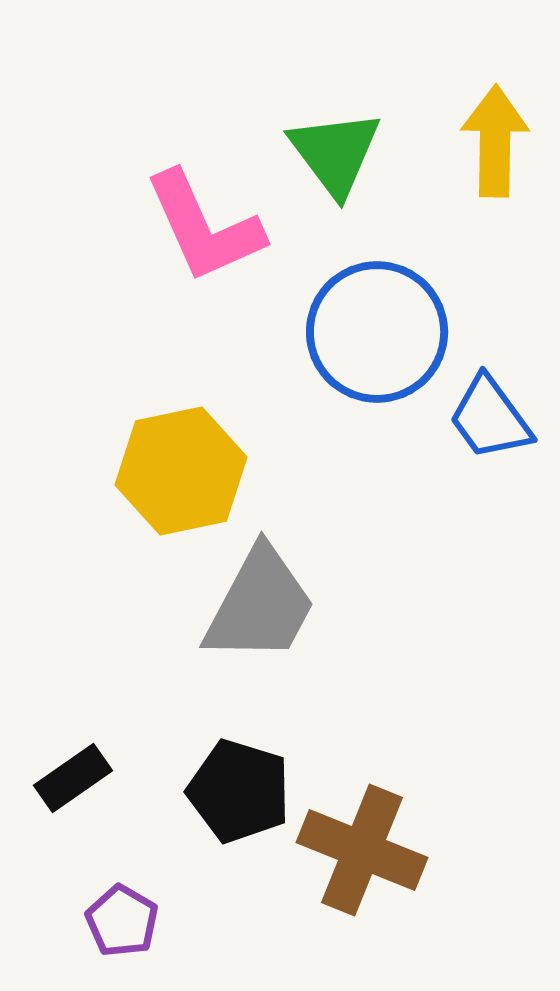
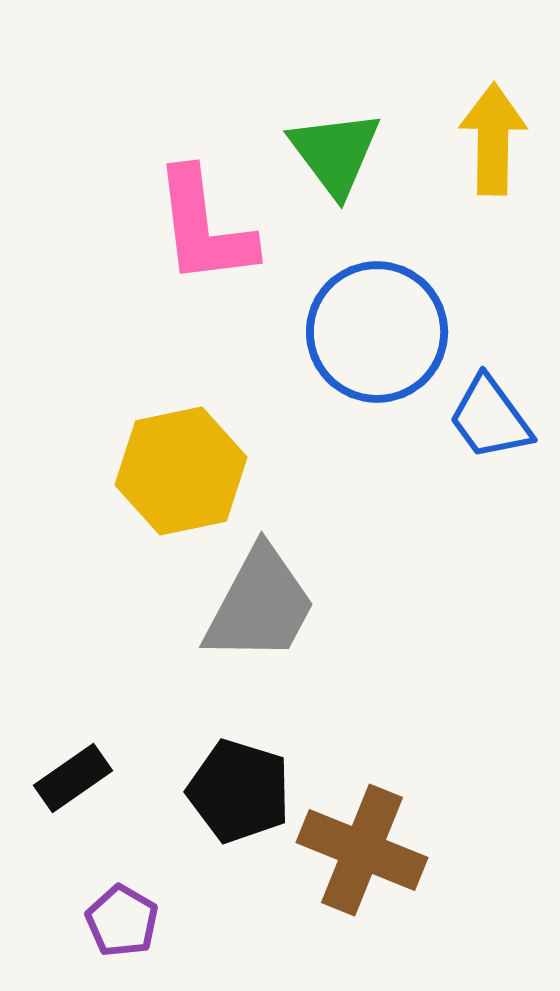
yellow arrow: moved 2 px left, 2 px up
pink L-shape: rotated 17 degrees clockwise
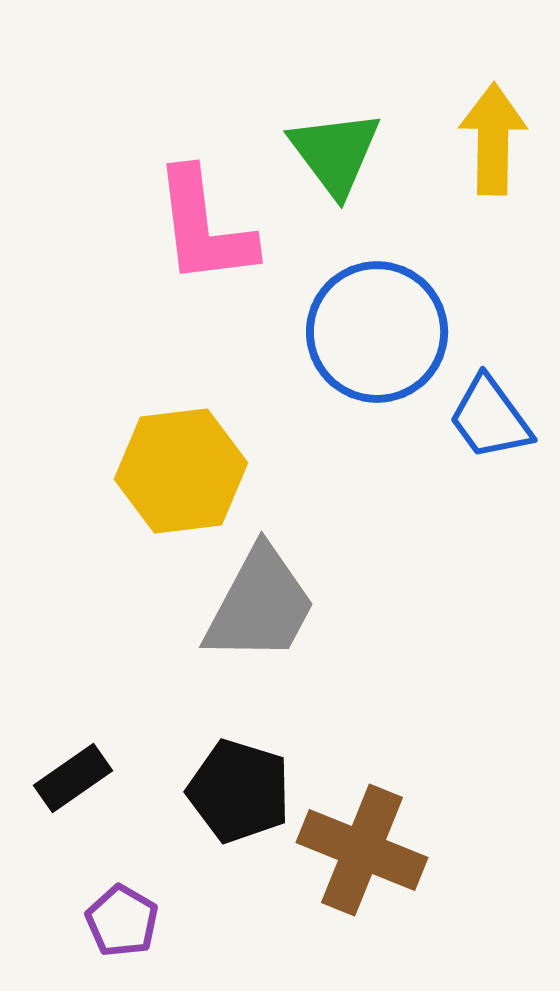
yellow hexagon: rotated 5 degrees clockwise
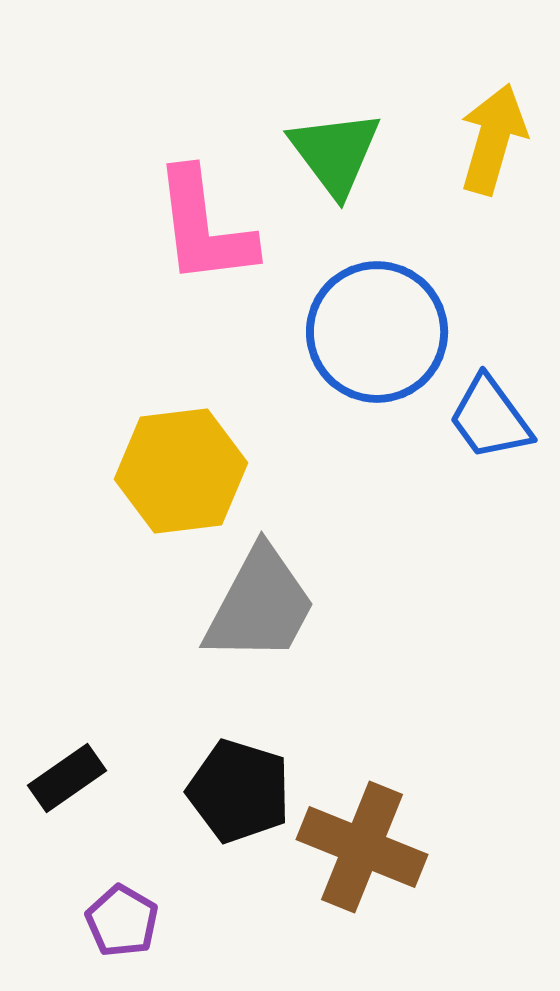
yellow arrow: rotated 15 degrees clockwise
black rectangle: moved 6 px left
brown cross: moved 3 px up
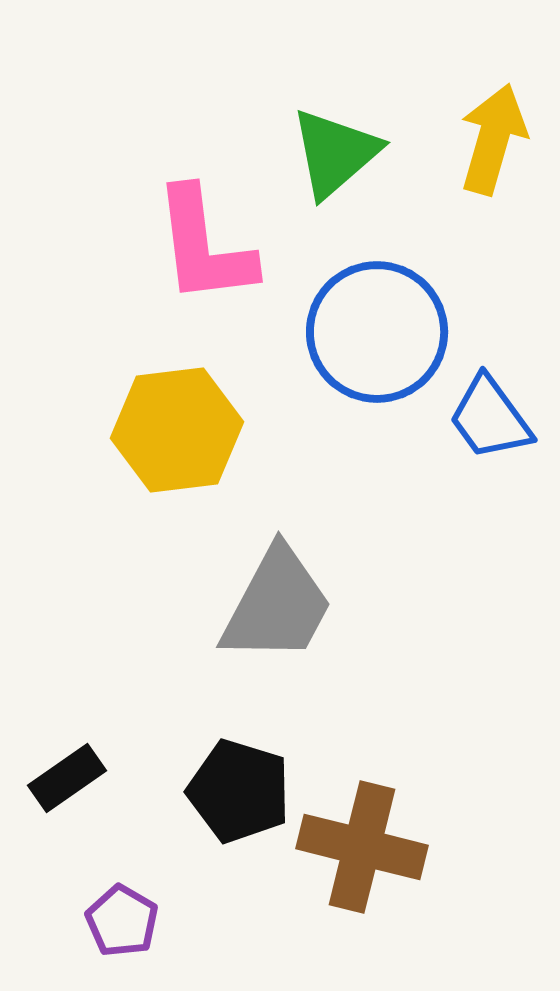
green triangle: rotated 26 degrees clockwise
pink L-shape: moved 19 px down
yellow hexagon: moved 4 px left, 41 px up
gray trapezoid: moved 17 px right
brown cross: rotated 8 degrees counterclockwise
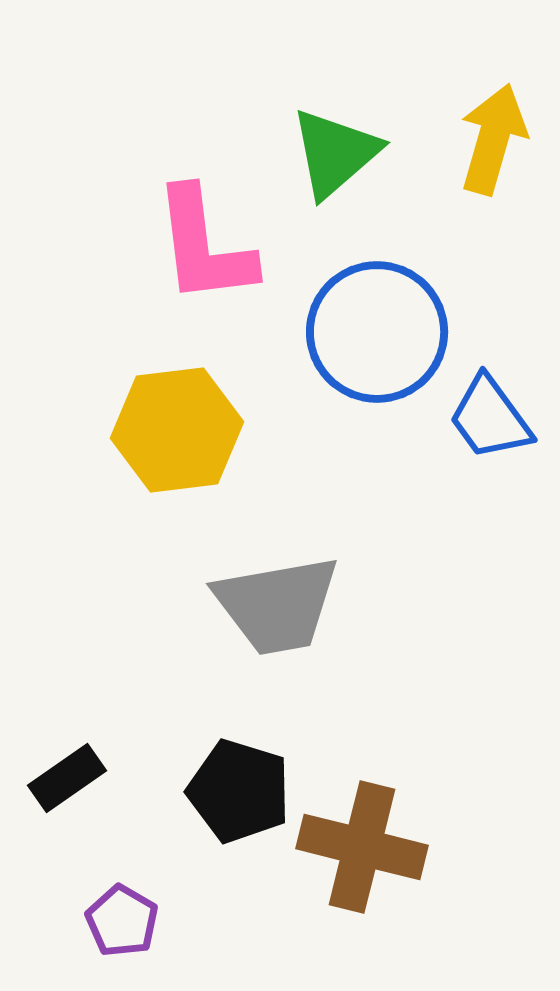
gray trapezoid: rotated 52 degrees clockwise
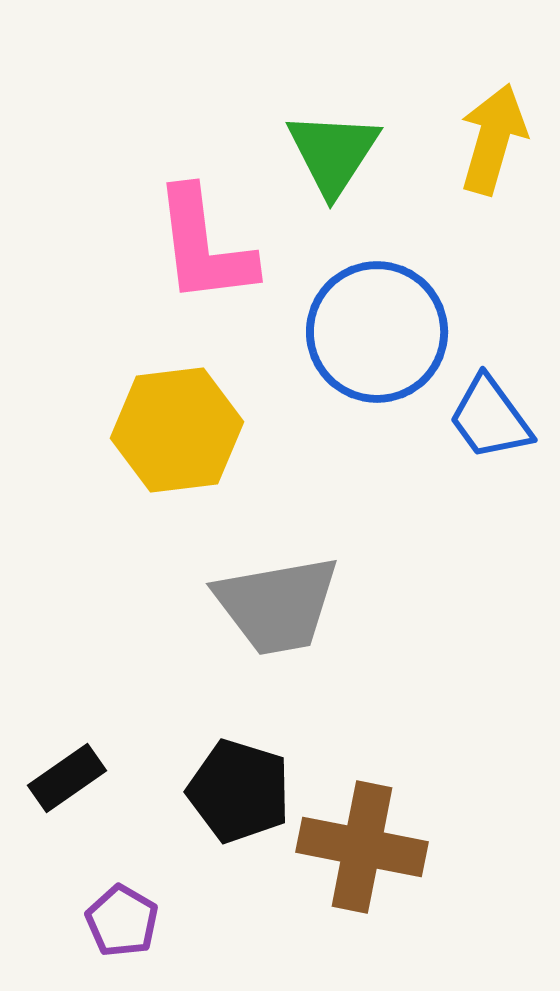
green triangle: moved 2 px left; rotated 16 degrees counterclockwise
brown cross: rotated 3 degrees counterclockwise
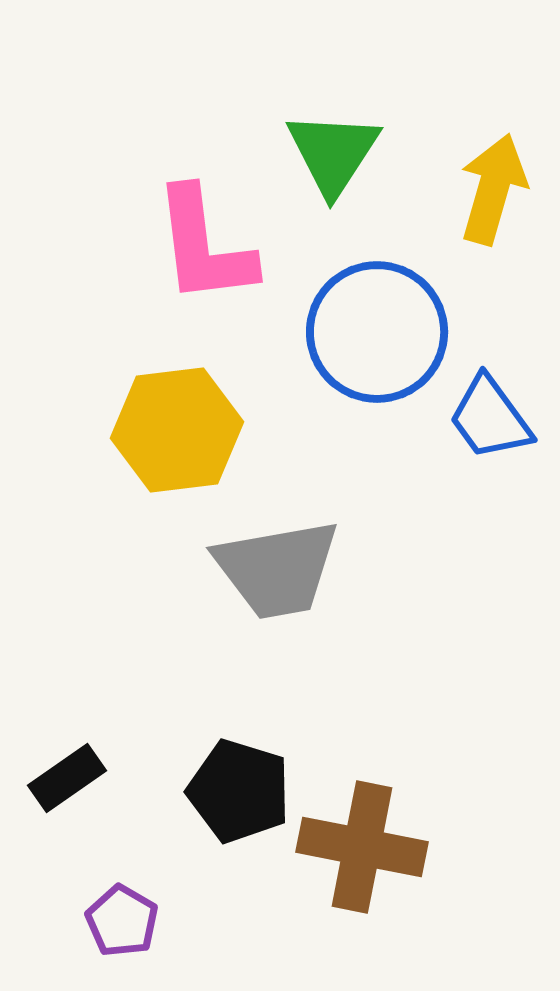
yellow arrow: moved 50 px down
gray trapezoid: moved 36 px up
